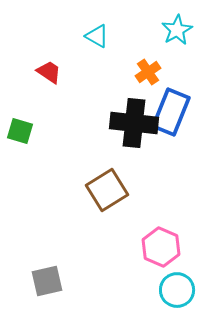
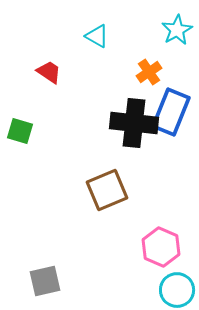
orange cross: moved 1 px right
brown square: rotated 9 degrees clockwise
gray square: moved 2 px left
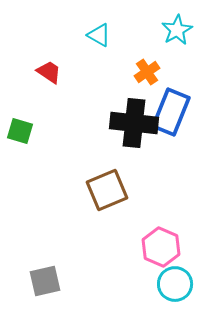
cyan triangle: moved 2 px right, 1 px up
orange cross: moved 2 px left
cyan circle: moved 2 px left, 6 px up
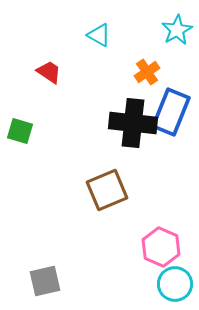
black cross: moved 1 px left
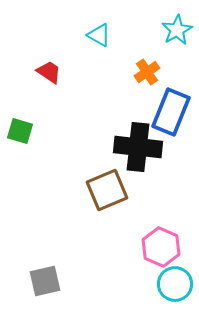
black cross: moved 5 px right, 24 px down
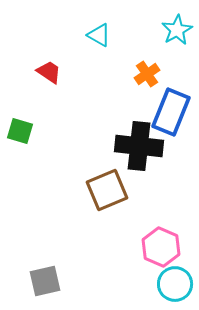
orange cross: moved 2 px down
black cross: moved 1 px right, 1 px up
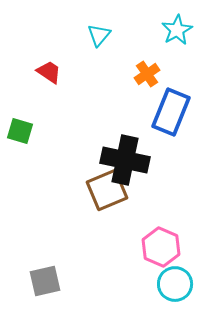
cyan triangle: rotated 40 degrees clockwise
black cross: moved 14 px left, 14 px down; rotated 6 degrees clockwise
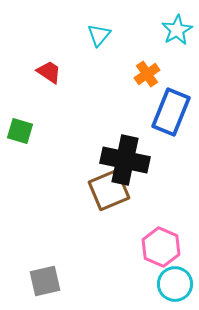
brown square: moved 2 px right
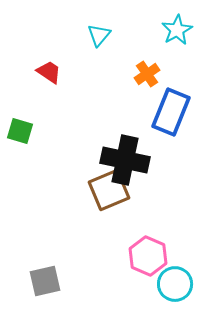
pink hexagon: moved 13 px left, 9 px down
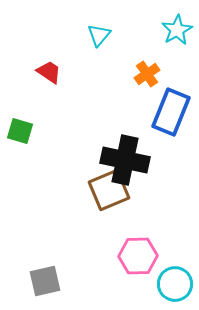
pink hexagon: moved 10 px left; rotated 24 degrees counterclockwise
